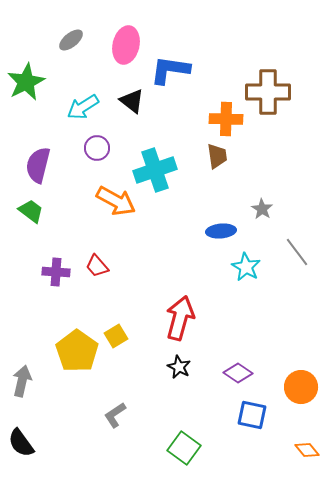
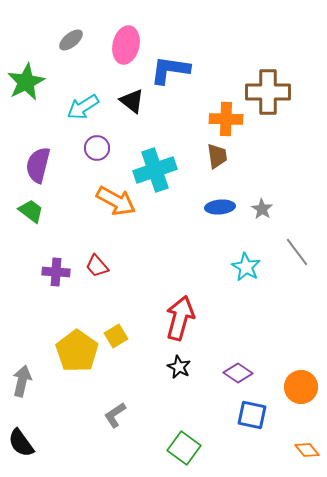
blue ellipse: moved 1 px left, 24 px up
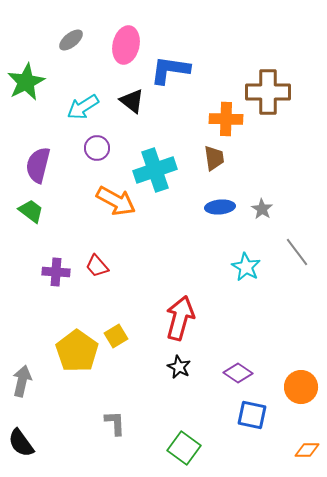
brown trapezoid: moved 3 px left, 2 px down
gray L-shape: moved 8 px down; rotated 120 degrees clockwise
orange diamond: rotated 50 degrees counterclockwise
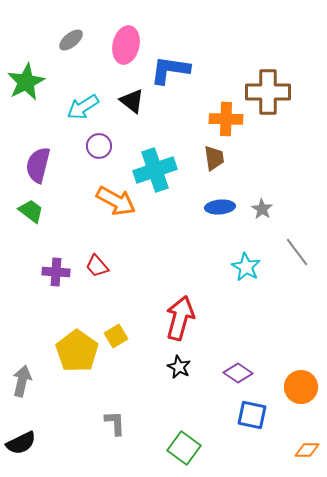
purple circle: moved 2 px right, 2 px up
black semicircle: rotated 80 degrees counterclockwise
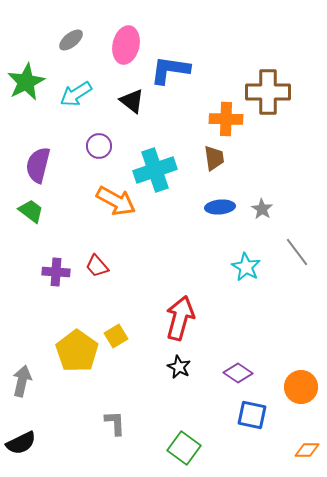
cyan arrow: moved 7 px left, 13 px up
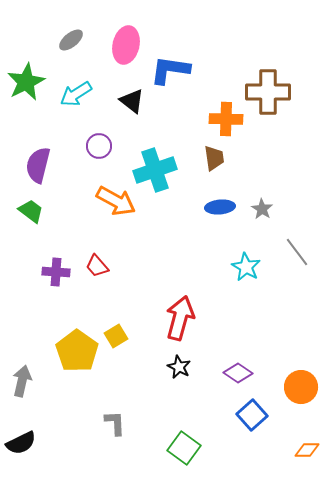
blue square: rotated 36 degrees clockwise
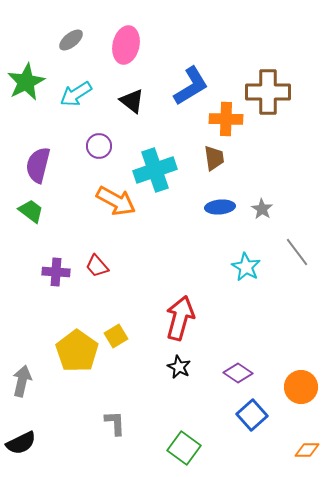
blue L-shape: moved 21 px right, 16 px down; rotated 141 degrees clockwise
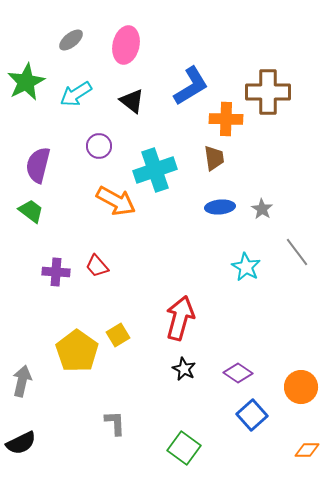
yellow square: moved 2 px right, 1 px up
black star: moved 5 px right, 2 px down
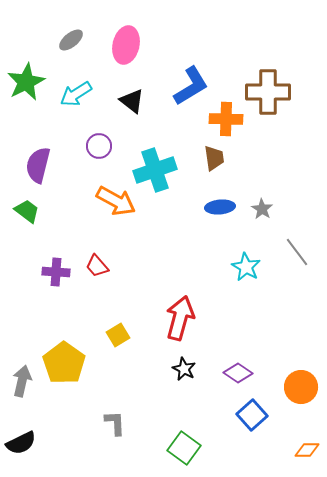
green trapezoid: moved 4 px left
yellow pentagon: moved 13 px left, 12 px down
